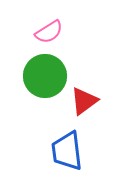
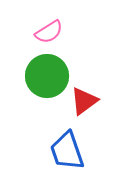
green circle: moved 2 px right
blue trapezoid: rotated 12 degrees counterclockwise
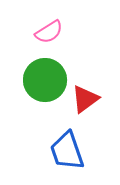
green circle: moved 2 px left, 4 px down
red triangle: moved 1 px right, 2 px up
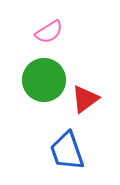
green circle: moved 1 px left
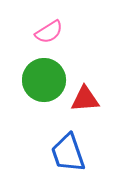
red triangle: rotated 32 degrees clockwise
blue trapezoid: moved 1 px right, 2 px down
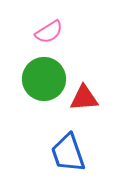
green circle: moved 1 px up
red triangle: moved 1 px left, 1 px up
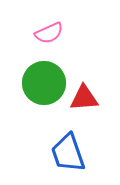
pink semicircle: moved 1 px down; rotated 8 degrees clockwise
green circle: moved 4 px down
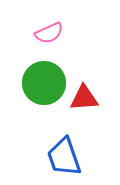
blue trapezoid: moved 4 px left, 4 px down
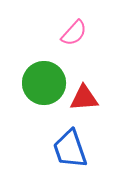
pink semicircle: moved 25 px right; rotated 24 degrees counterclockwise
blue trapezoid: moved 6 px right, 8 px up
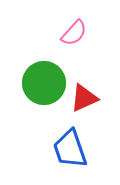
red triangle: rotated 20 degrees counterclockwise
